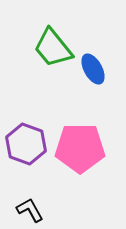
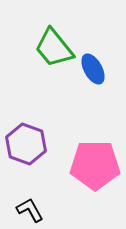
green trapezoid: moved 1 px right
pink pentagon: moved 15 px right, 17 px down
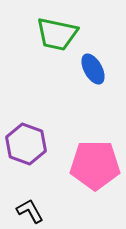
green trapezoid: moved 3 px right, 14 px up; rotated 39 degrees counterclockwise
black L-shape: moved 1 px down
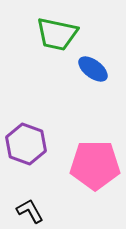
blue ellipse: rotated 24 degrees counterclockwise
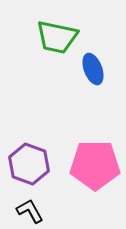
green trapezoid: moved 3 px down
blue ellipse: rotated 32 degrees clockwise
purple hexagon: moved 3 px right, 20 px down
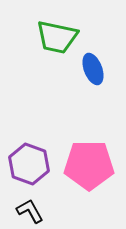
pink pentagon: moved 6 px left
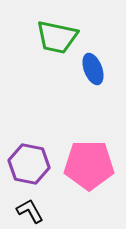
purple hexagon: rotated 9 degrees counterclockwise
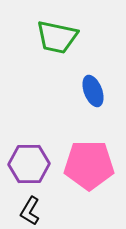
blue ellipse: moved 22 px down
purple hexagon: rotated 12 degrees counterclockwise
black L-shape: rotated 120 degrees counterclockwise
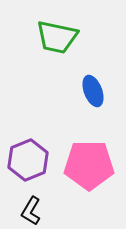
purple hexagon: moved 1 px left, 4 px up; rotated 21 degrees counterclockwise
black L-shape: moved 1 px right
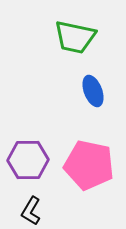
green trapezoid: moved 18 px right
purple hexagon: rotated 21 degrees clockwise
pink pentagon: rotated 12 degrees clockwise
